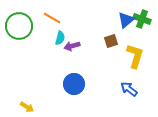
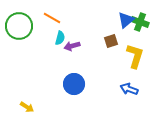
green cross: moved 2 px left, 3 px down
blue arrow: rotated 18 degrees counterclockwise
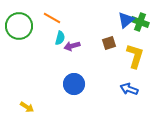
brown square: moved 2 px left, 2 px down
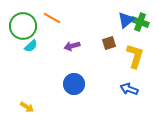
green circle: moved 4 px right
cyan semicircle: moved 29 px left, 8 px down; rotated 32 degrees clockwise
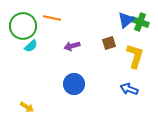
orange line: rotated 18 degrees counterclockwise
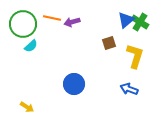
green cross: rotated 12 degrees clockwise
green circle: moved 2 px up
purple arrow: moved 24 px up
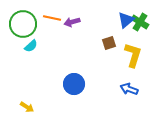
yellow L-shape: moved 2 px left, 1 px up
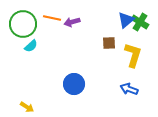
brown square: rotated 16 degrees clockwise
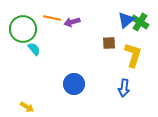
green circle: moved 5 px down
cyan semicircle: moved 3 px right, 3 px down; rotated 88 degrees counterclockwise
blue arrow: moved 5 px left, 1 px up; rotated 102 degrees counterclockwise
